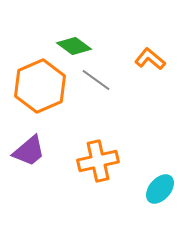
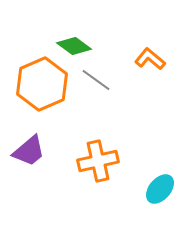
orange hexagon: moved 2 px right, 2 px up
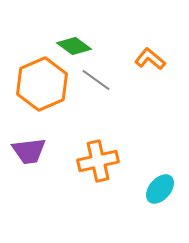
purple trapezoid: rotated 33 degrees clockwise
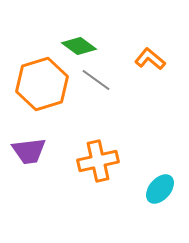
green diamond: moved 5 px right
orange hexagon: rotated 6 degrees clockwise
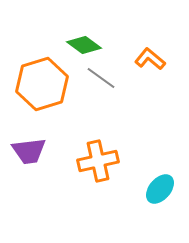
green diamond: moved 5 px right, 1 px up
gray line: moved 5 px right, 2 px up
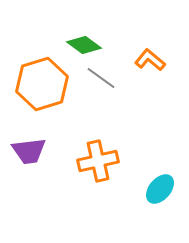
orange L-shape: moved 1 px down
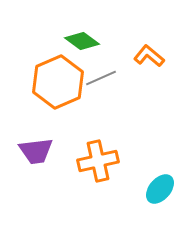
green diamond: moved 2 px left, 4 px up
orange L-shape: moved 1 px left, 4 px up
gray line: rotated 60 degrees counterclockwise
orange hexagon: moved 16 px right, 2 px up; rotated 6 degrees counterclockwise
purple trapezoid: moved 7 px right
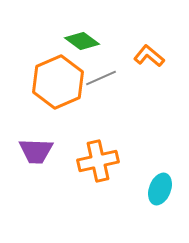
purple trapezoid: rotated 9 degrees clockwise
cyan ellipse: rotated 20 degrees counterclockwise
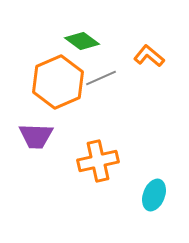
purple trapezoid: moved 15 px up
cyan ellipse: moved 6 px left, 6 px down
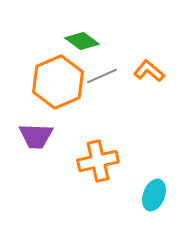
orange L-shape: moved 15 px down
gray line: moved 1 px right, 2 px up
